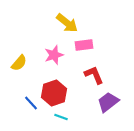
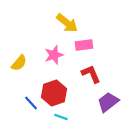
red L-shape: moved 3 px left, 1 px up
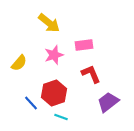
yellow arrow: moved 18 px left
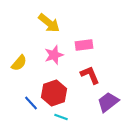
red L-shape: moved 1 px left, 1 px down
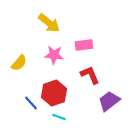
pink star: rotated 24 degrees clockwise
purple trapezoid: moved 1 px right, 1 px up
cyan line: moved 2 px left
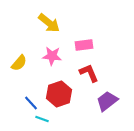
pink star: moved 2 px left, 1 px down
red L-shape: moved 1 px left, 2 px up
red hexagon: moved 5 px right, 1 px down
purple trapezoid: moved 2 px left
cyan line: moved 17 px left, 2 px down
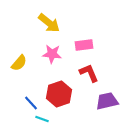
pink star: moved 2 px up
purple trapezoid: rotated 25 degrees clockwise
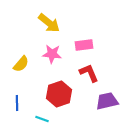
yellow semicircle: moved 2 px right, 1 px down
blue line: moved 14 px left; rotated 42 degrees clockwise
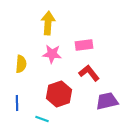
yellow arrow: moved 1 px left; rotated 125 degrees counterclockwise
yellow semicircle: rotated 36 degrees counterclockwise
red L-shape: rotated 15 degrees counterclockwise
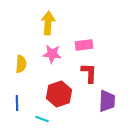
red L-shape: rotated 40 degrees clockwise
purple trapezoid: rotated 105 degrees clockwise
